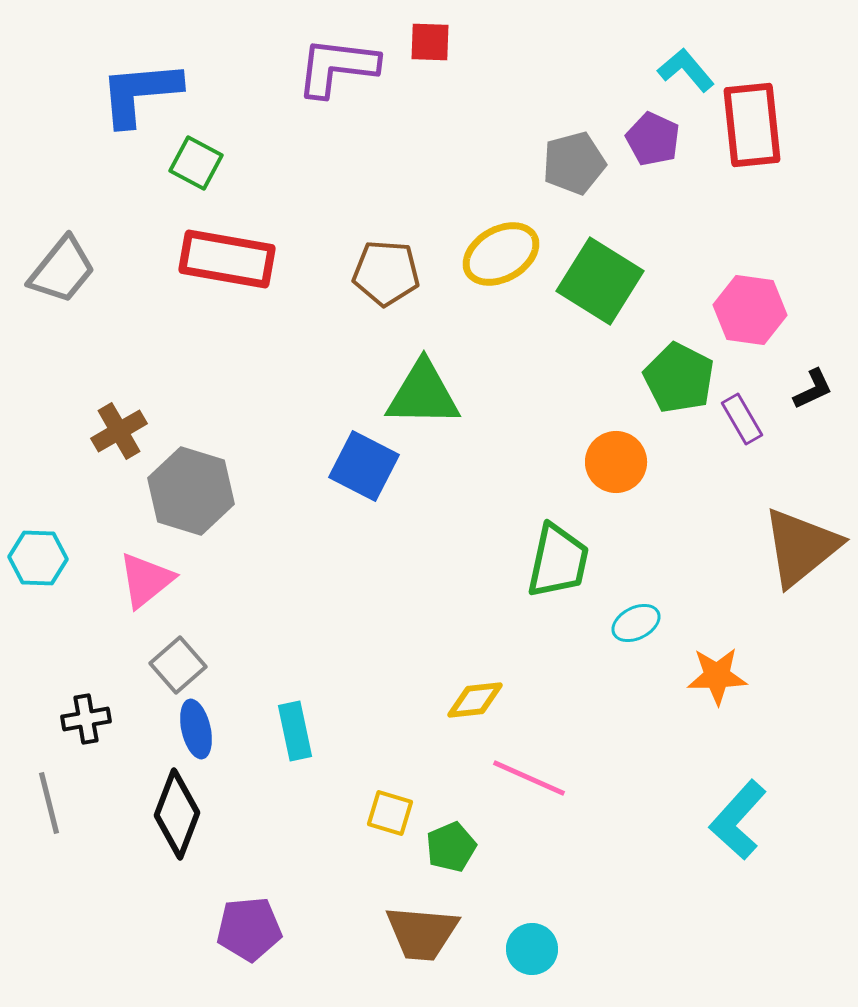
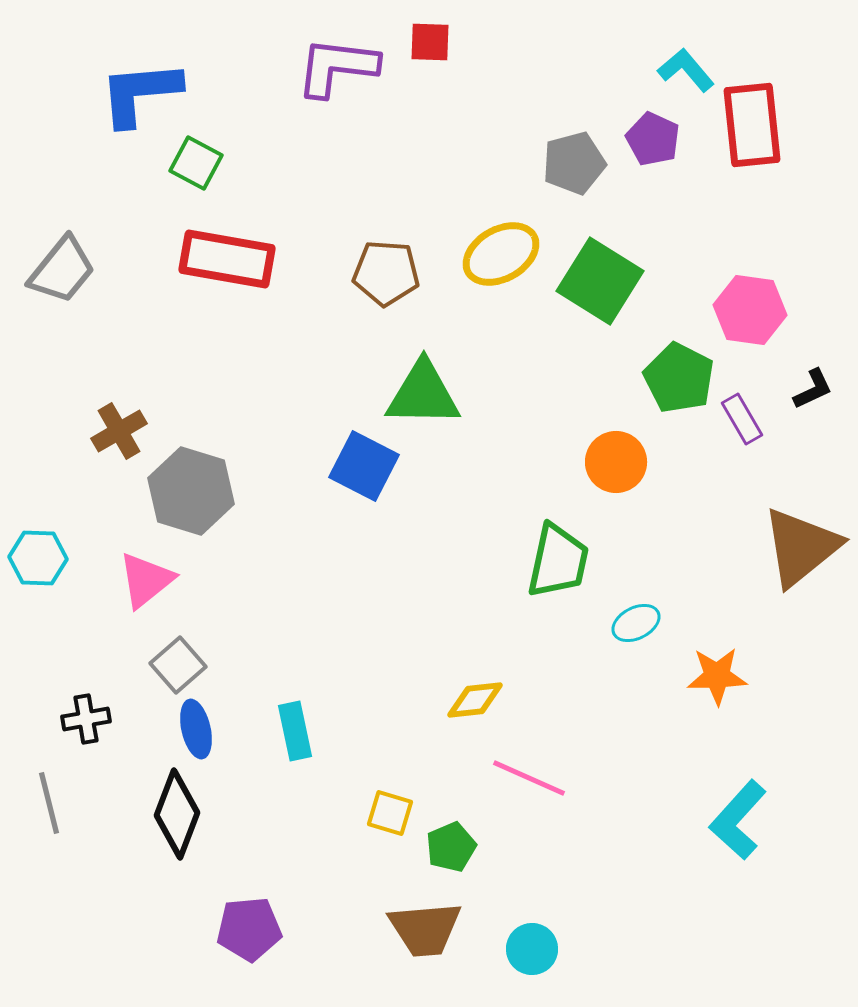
brown trapezoid at (422, 933): moved 3 px right, 4 px up; rotated 10 degrees counterclockwise
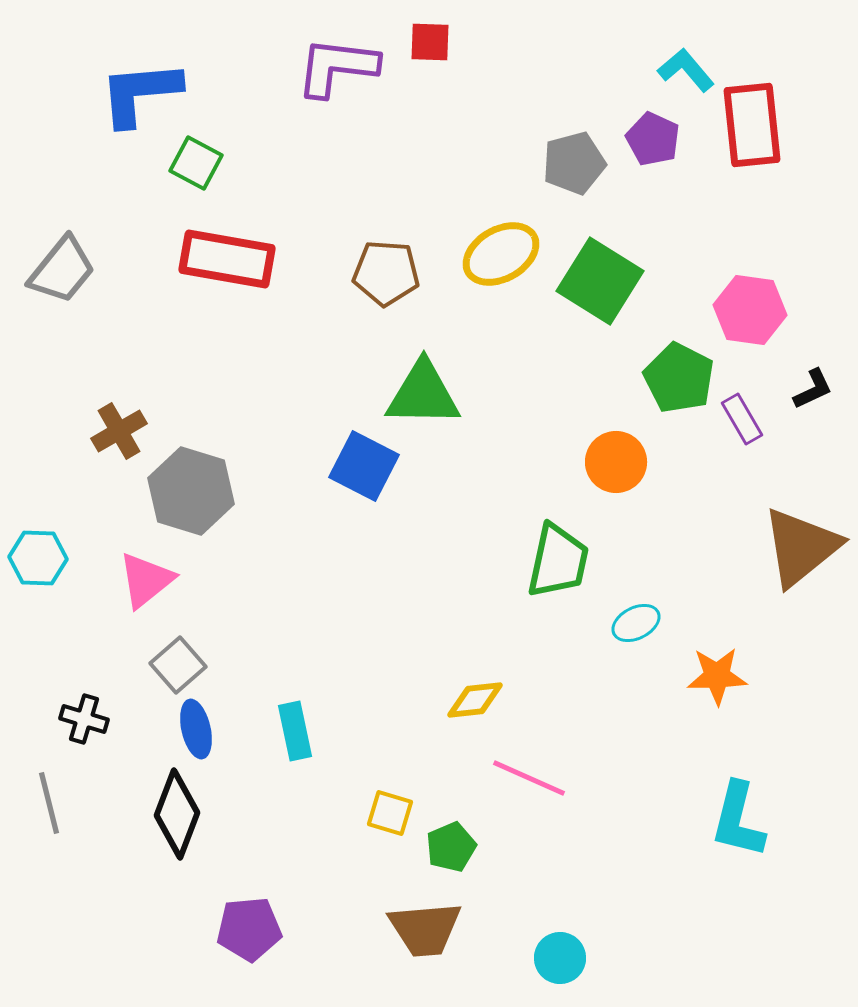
black cross at (86, 719): moved 2 px left; rotated 27 degrees clockwise
cyan L-shape at (738, 820): rotated 28 degrees counterclockwise
cyan circle at (532, 949): moved 28 px right, 9 px down
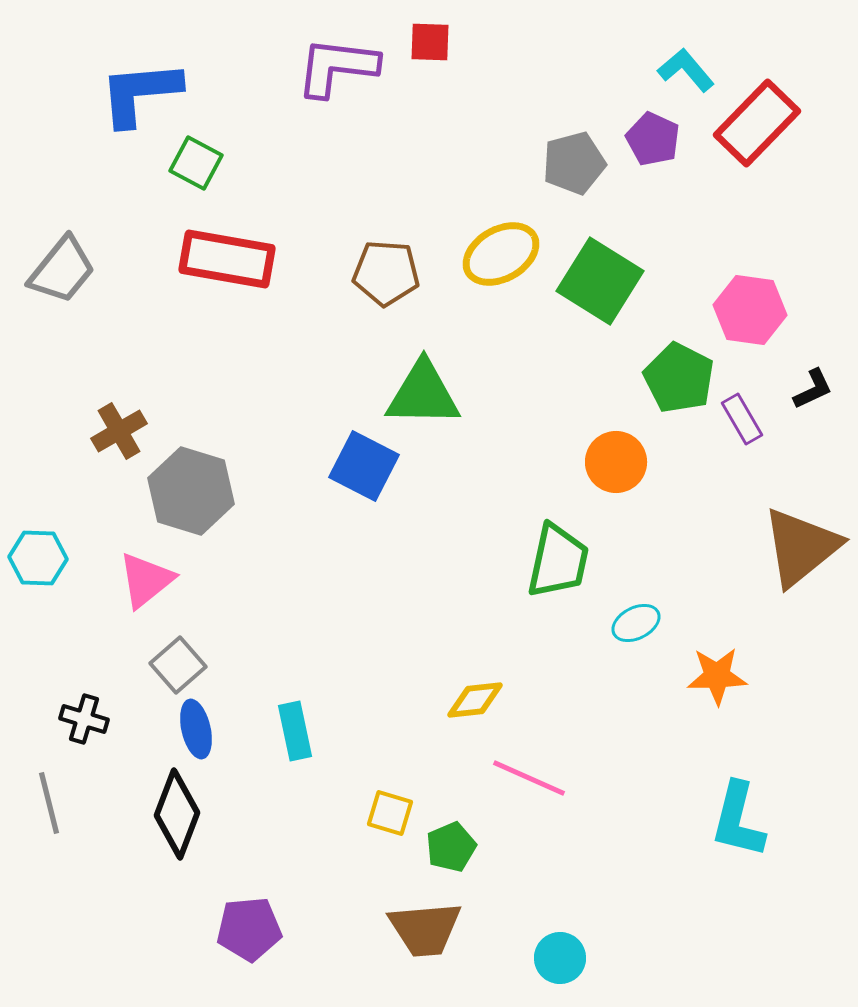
red rectangle at (752, 125): moved 5 px right, 2 px up; rotated 50 degrees clockwise
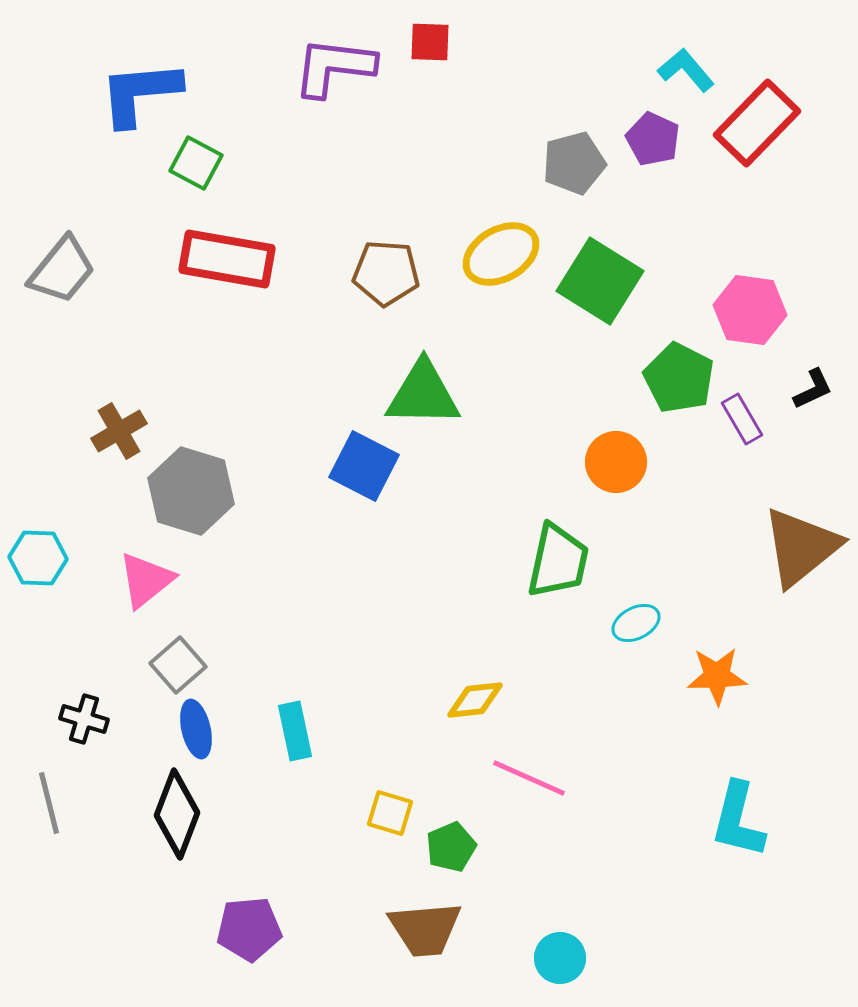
purple L-shape at (337, 67): moved 3 px left
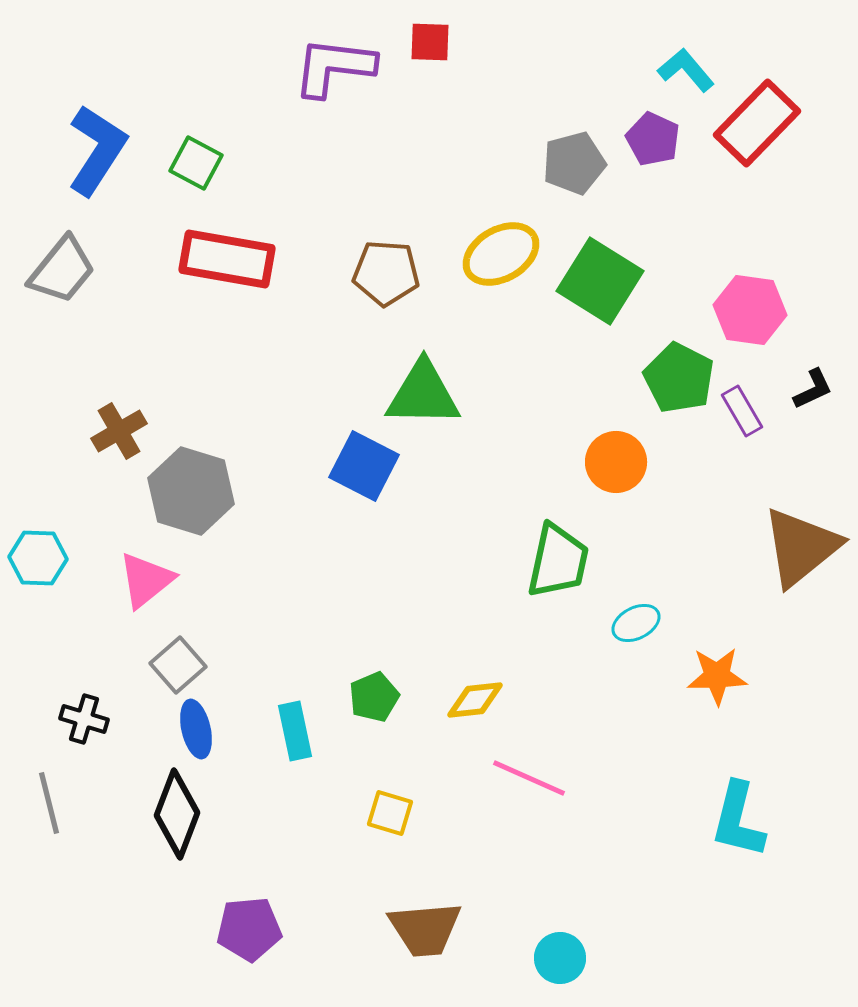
blue L-shape at (140, 93): moved 43 px left, 57 px down; rotated 128 degrees clockwise
purple rectangle at (742, 419): moved 8 px up
green pentagon at (451, 847): moved 77 px left, 150 px up
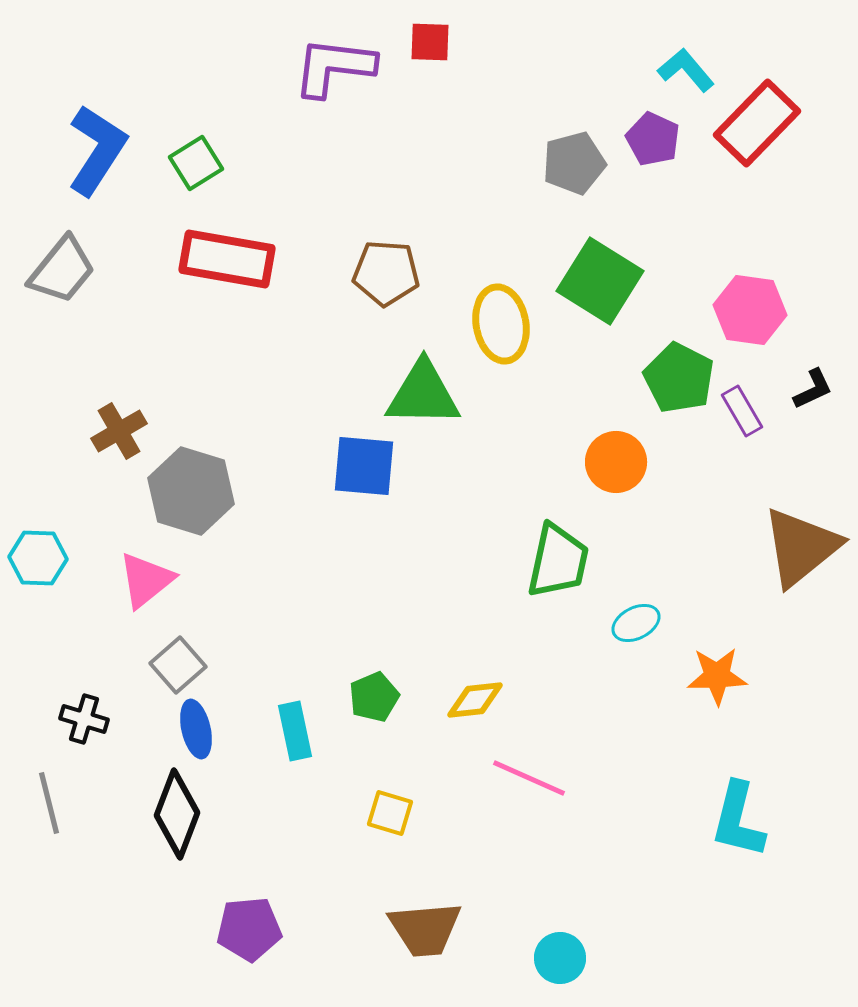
green square at (196, 163): rotated 30 degrees clockwise
yellow ellipse at (501, 254): moved 70 px down; rotated 70 degrees counterclockwise
blue square at (364, 466): rotated 22 degrees counterclockwise
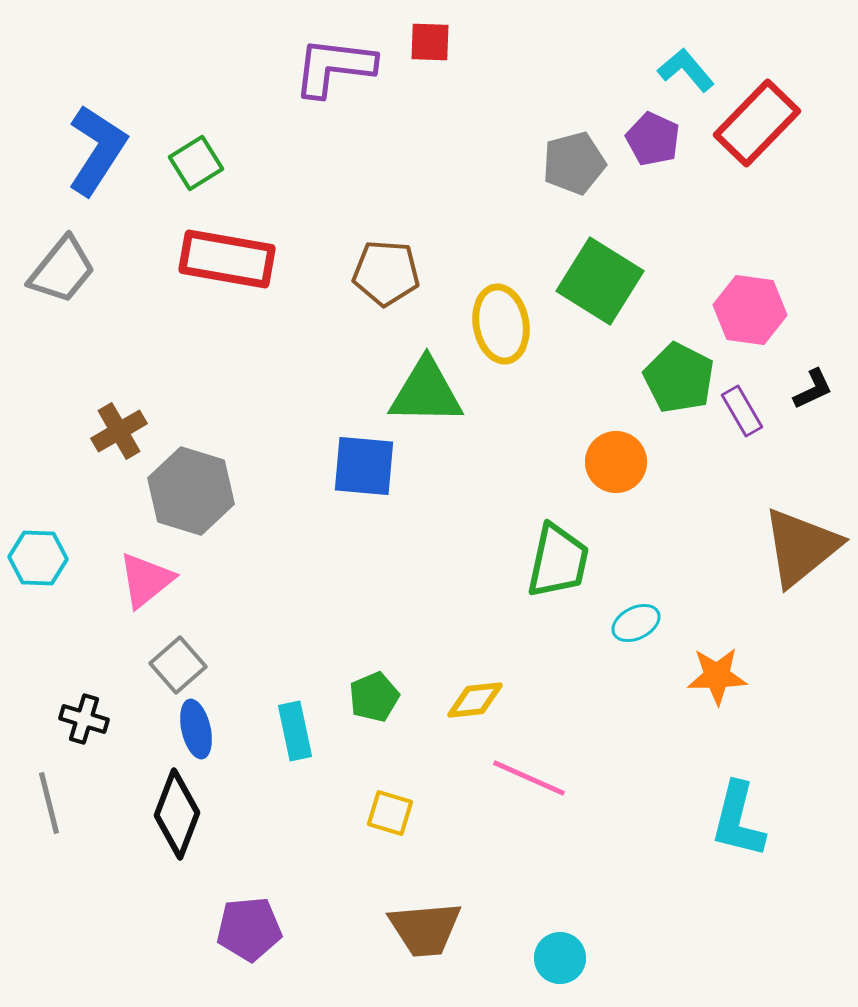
green triangle at (423, 394): moved 3 px right, 2 px up
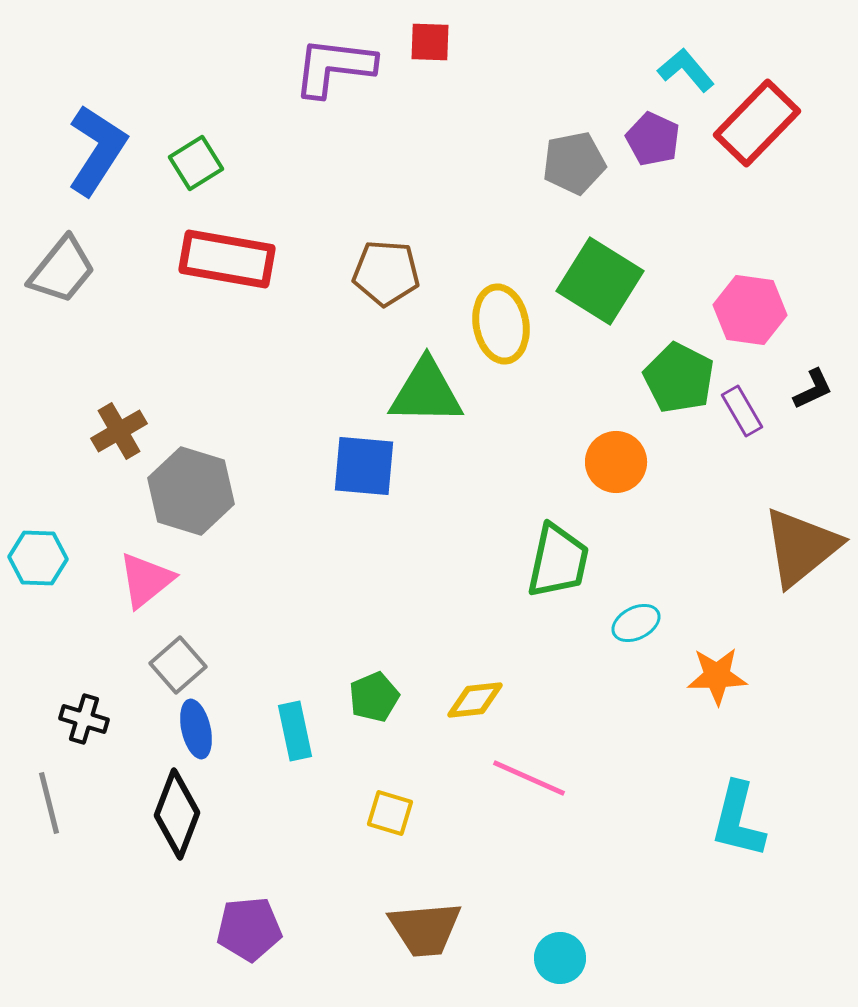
gray pentagon at (574, 163): rotated 4 degrees clockwise
